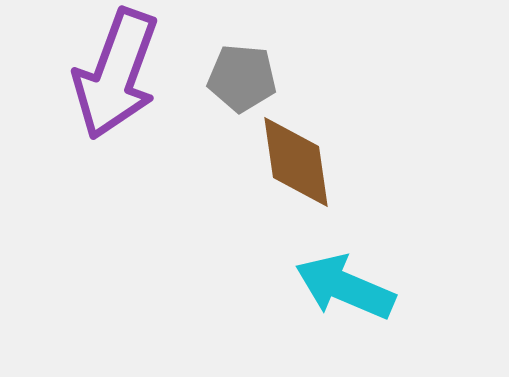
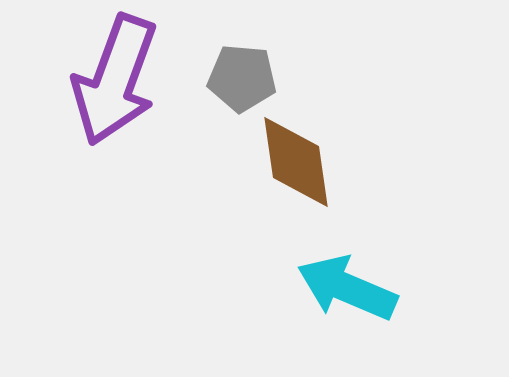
purple arrow: moved 1 px left, 6 px down
cyan arrow: moved 2 px right, 1 px down
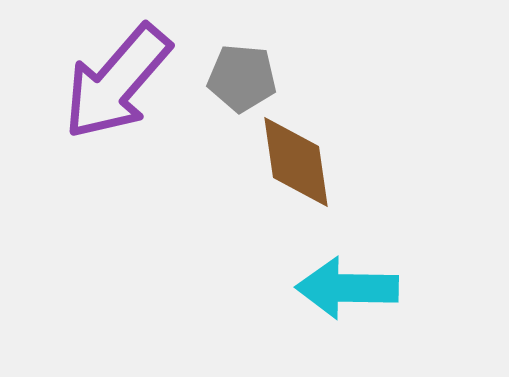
purple arrow: moved 2 px right, 2 px down; rotated 21 degrees clockwise
cyan arrow: rotated 22 degrees counterclockwise
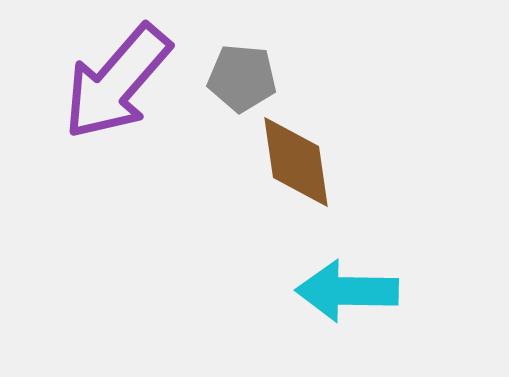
cyan arrow: moved 3 px down
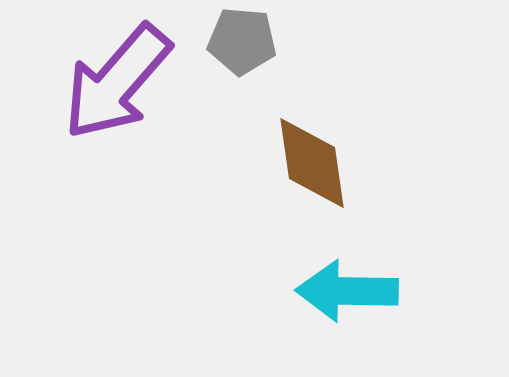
gray pentagon: moved 37 px up
brown diamond: moved 16 px right, 1 px down
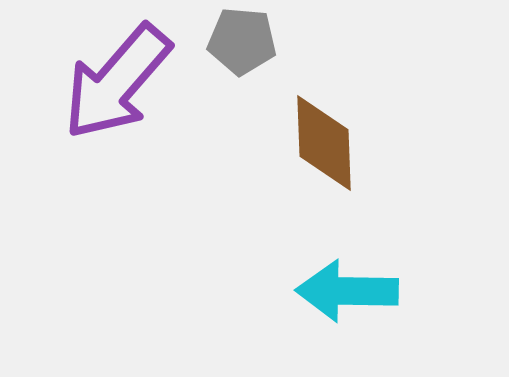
brown diamond: moved 12 px right, 20 px up; rotated 6 degrees clockwise
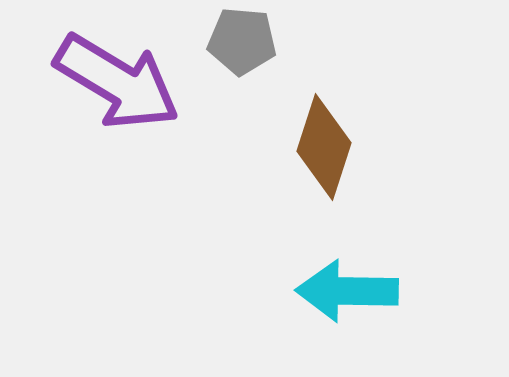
purple arrow: rotated 100 degrees counterclockwise
brown diamond: moved 4 px down; rotated 20 degrees clockwise
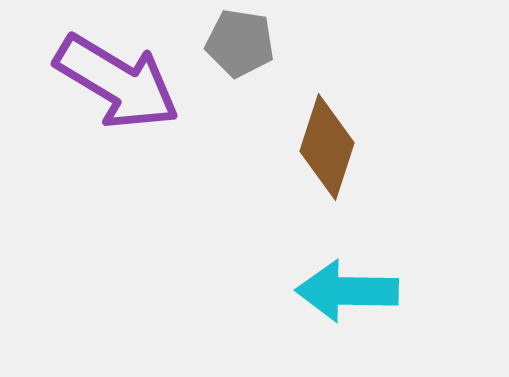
gray pentagon: moved 2 px left, 2 px down; rotated 4 degrees clockwise
brown diamond: moved 3 px right
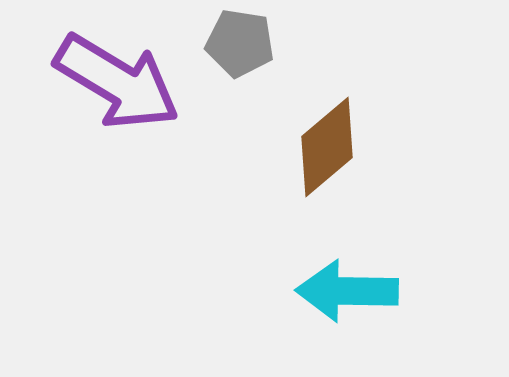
brown diamond: rotated 32 degrees clockwise
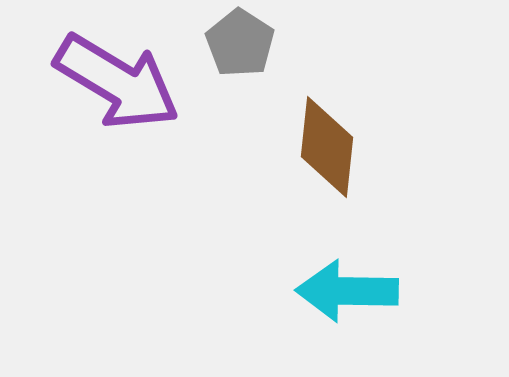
gray pentagon: rotated 24 degrees clockwise
brown diamond: rotated 44 degrees counterclockwise
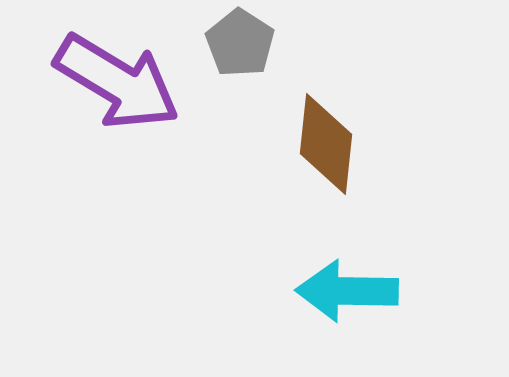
brown diamond: moved 1 px left, 3 px up
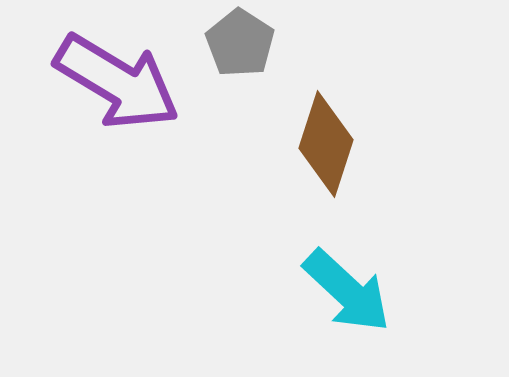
brown diamond: rotated 12 degrees clockwise
cyan arrow: rotated 138 degrees counterclockwise
